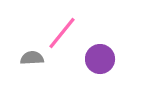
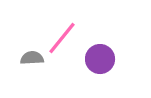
pink line: moved 5 px down
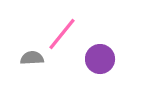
pink line: moved 4 px up
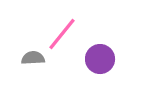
gray semicircle: moved 1 px right
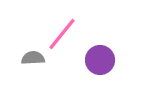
purple circle: moved 1 px down
